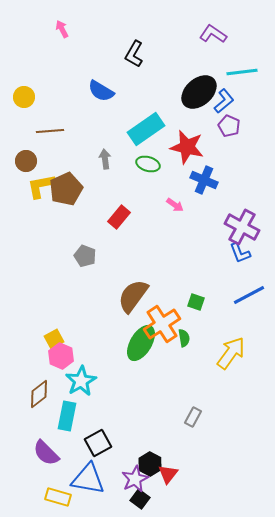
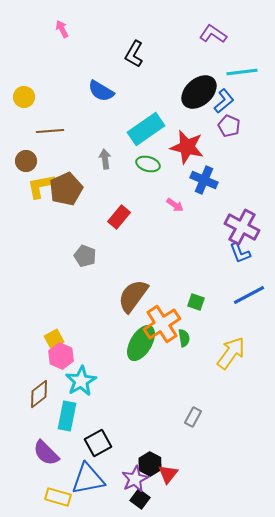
blue triangle at (88, 479): rotated 21 degrees counterclockwise
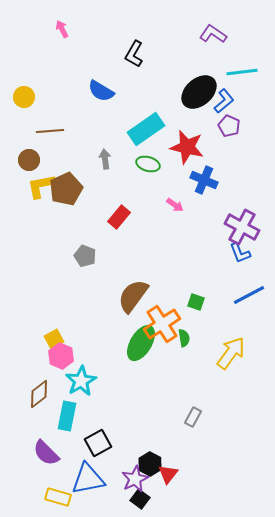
brown circle at (26, 161): moved 3 px right, 1 px up
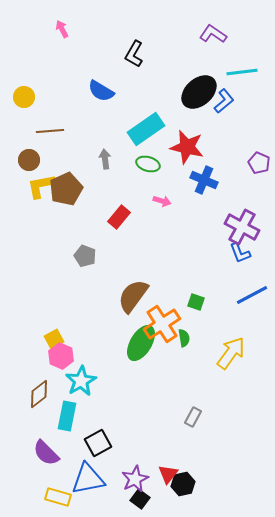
purple pentagon at (229, 126): moved 30 px right, 37 px down
pink arrow at (175, 205): moved 13 px left, 4 px up; rotated 18 degrees counterclockwise
blue line at (249, 295): moved 3 px right
black hexagon at (150, 464): moved 33 px right, 20 px down; rotated 20 degrees clockwise
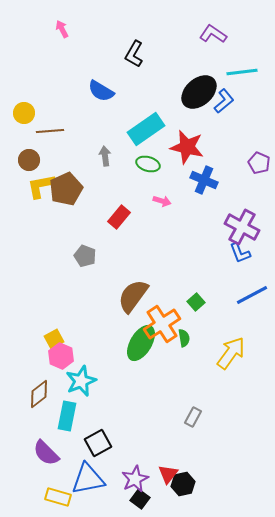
yellow circle at (24, 97): moved 16 px down
gray arrow at (105, 159): moved 3 px up
green square at (196, 302): rotated 30 degrees clockwise
cyan star at (81, 381): rotated 8 degrees clockwise
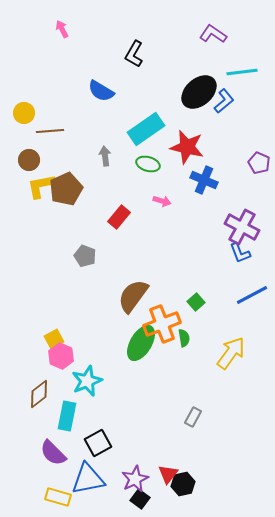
orange cross at (162, 324): rotated 12 degrees clockwise
cyan star at (81, 381): moved 6 px right
purple semicircle at (46, 453): moved 7 px right
